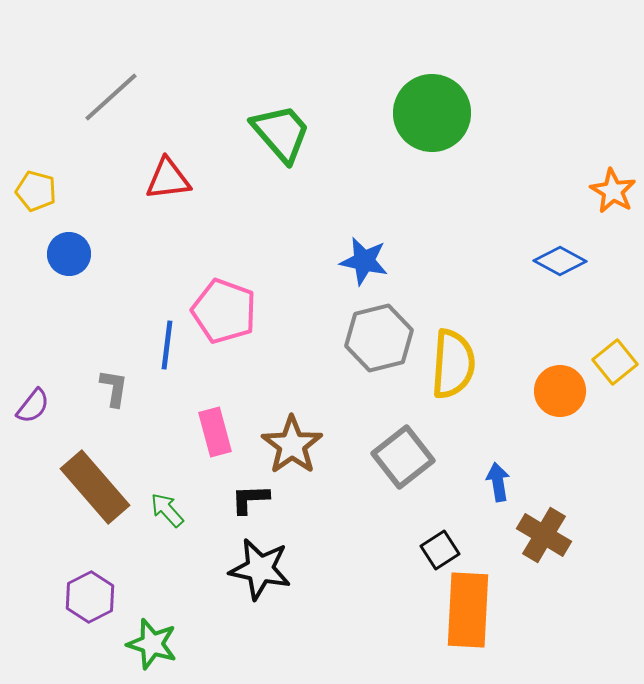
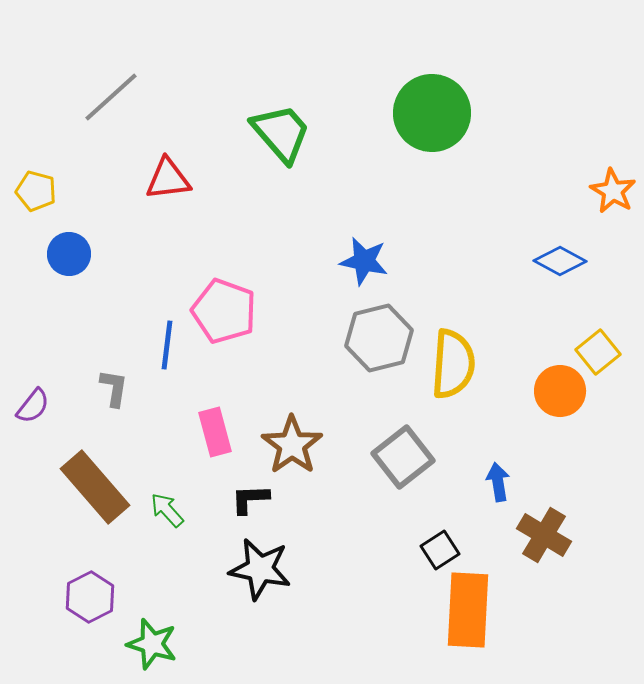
yellow square: moved 17 px left, 10 px up
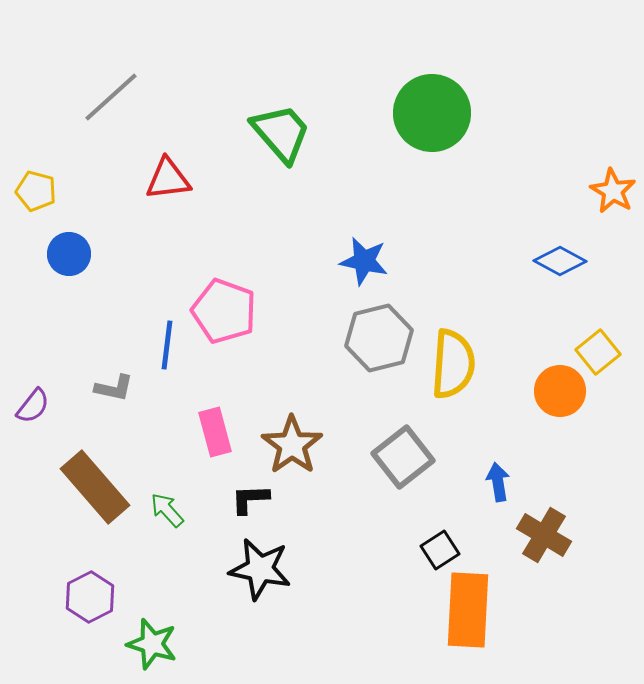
gray L-shape: rotated 93 degrees clockwise
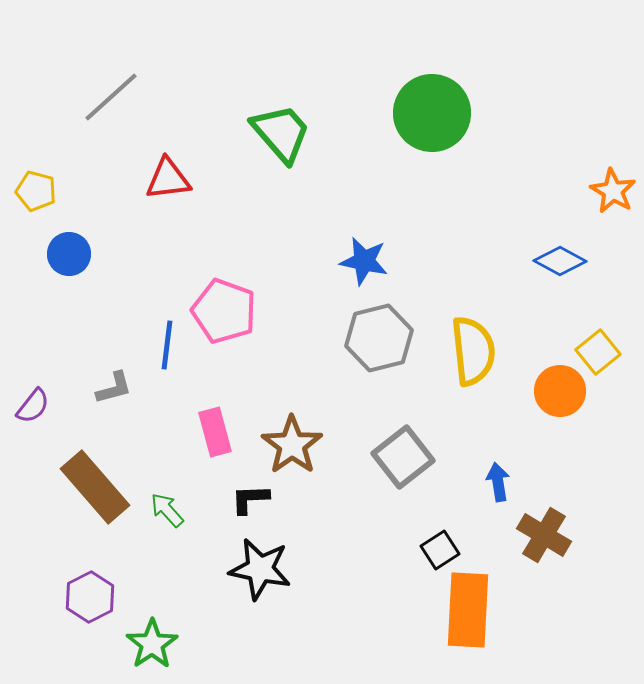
yellow semicircle: moved 20 px right, 13 px up; rotated 10 degrees counterclockwise
gray L-shape: rotated 27 degrees counterclockwise
green star: rotated 21 degrees clockwise
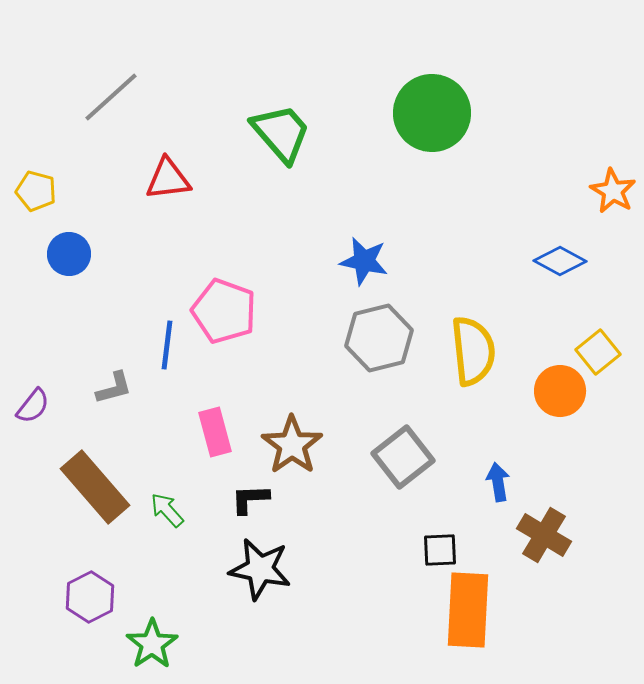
black square: rotated 30 degrees clockwise
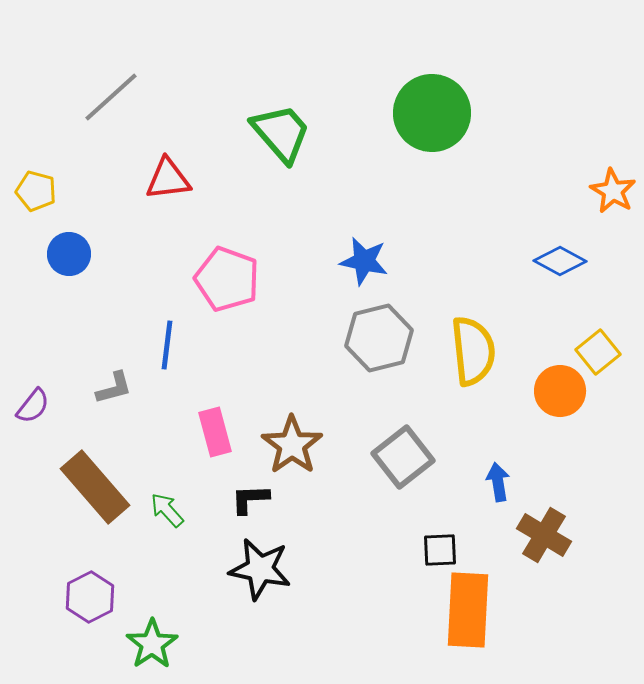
pink pentagon: moved 3 px right, 32 px up
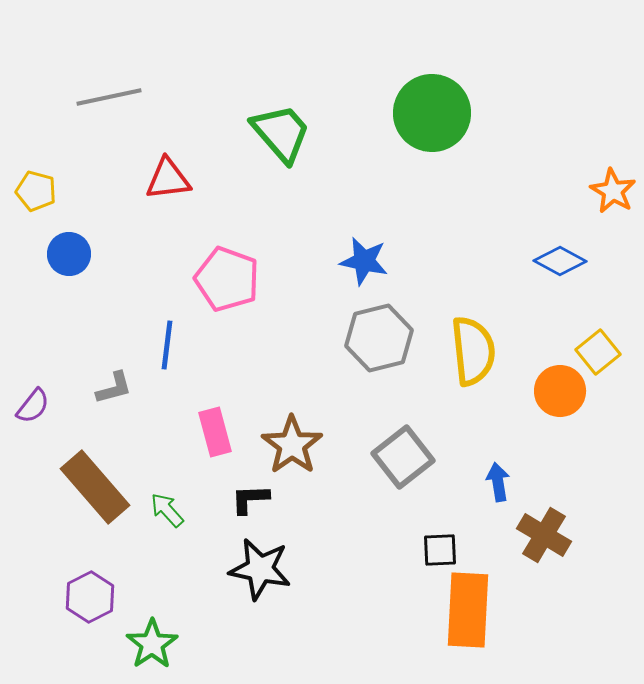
gray line: moved 2 px left; rotated 30 degrees clockwise
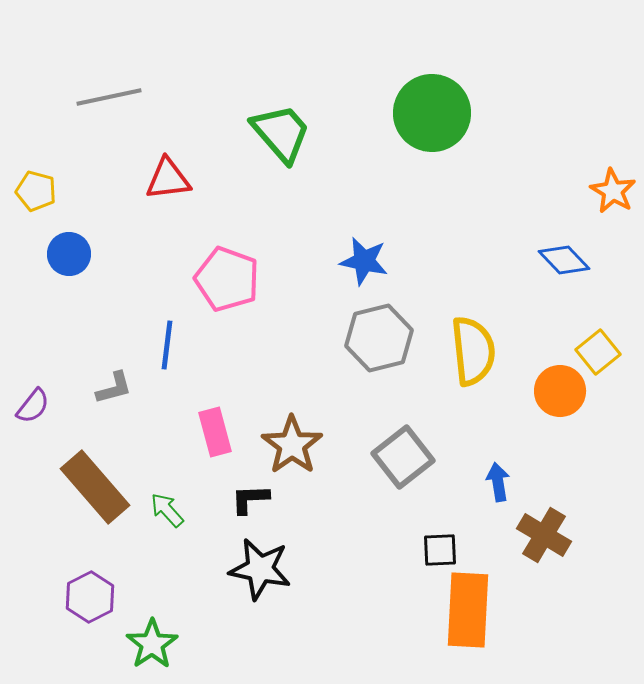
blue diamond: moved 4 px right, 1 px up; rotated 18 degrees clockwise
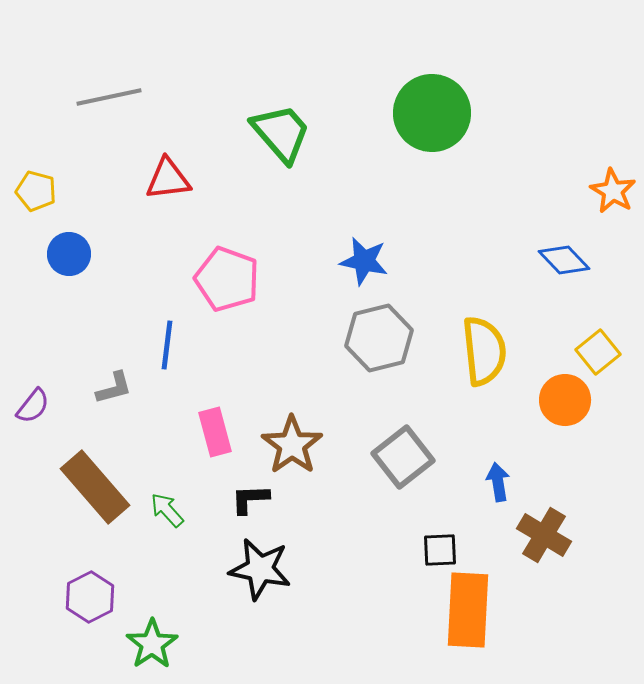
yellow semicircle: moved 11 px right
orange circle: moved 5 px right, 9 px down
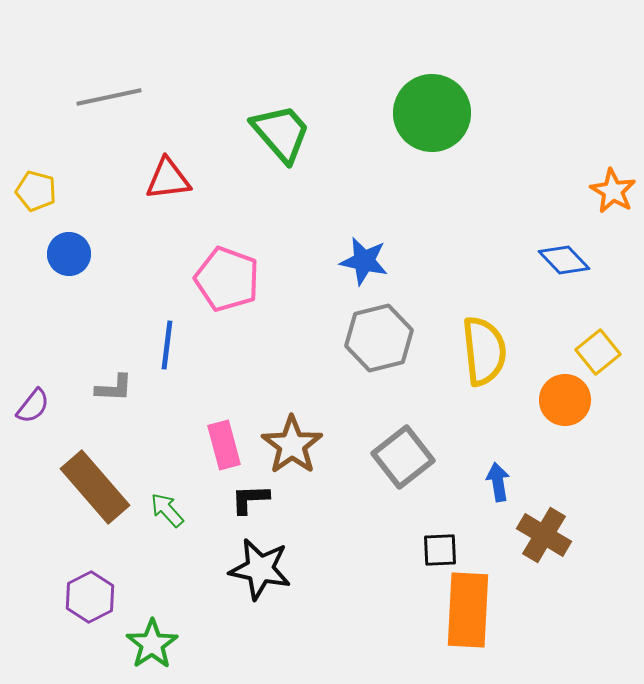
gray L-shape: rotated 18 degrees clockwise
pink rectangle: moved 9 px right, 13 px down
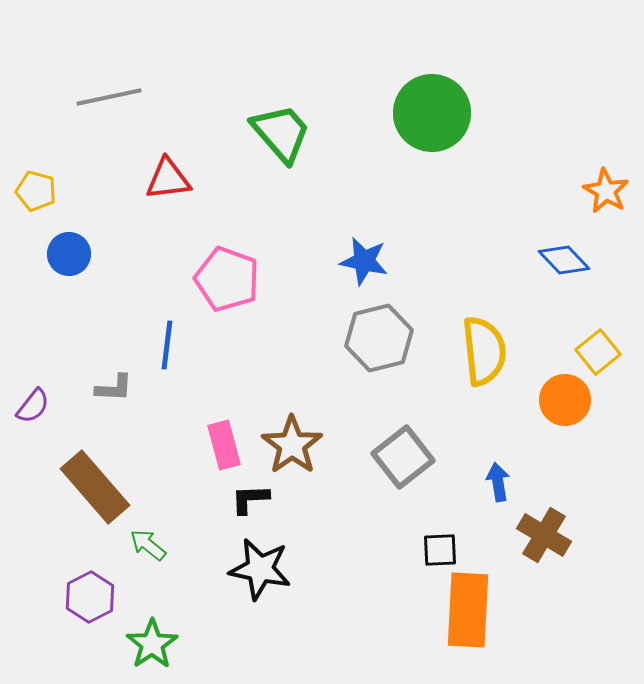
orange star: moved 7 px left
green arrow: moved 19 px left, 35 px down; rotated 9 degrees counterclockwise
